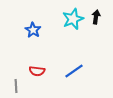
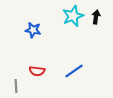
cyan star: moved 3 px up
blue star: rotated 21 degrees counterclockwise
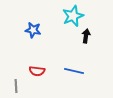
black arrow: moved 10 px left, 19 px down
blue line: rotated 48 degrees clockwise
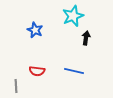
blue star: moved 2 px right; rotated 14 degrees clockwise
black arrow: moved 2 px down
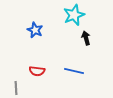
cyan star: moved 1 px right, 1 px up
black arrow: rotated 24 degrees counterclockwise
gray line: moved 2 px down
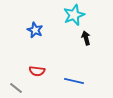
blue line: moved 10 px down
gray line: rotated 48 degrees counterclockwise
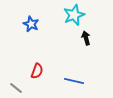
blue star: moved 4 px left, 6 px up
red semicircle: rotated 77 degrees counterclockwise
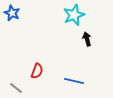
blue star: moved 19 px left, 11 px up
black arrow: moved 1 px right, 1 px down
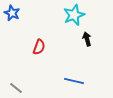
red semicircle: moved 2 px right, 24 px up
